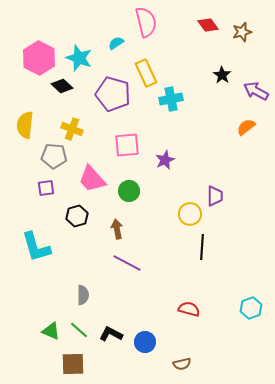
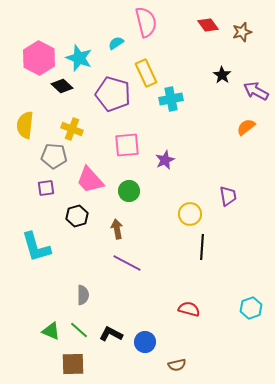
pink trapezoid: moved 2 px left, 1 px down
purple trapezoid: moved 13 px right; rotated 10 degrees counterclockwise
brown semicircle: moved 5 px left, 1 px down
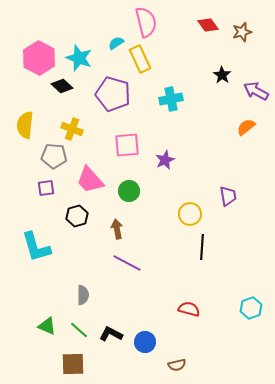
yellow rectangle: moved 6 px left, 14 px up
green triangle: moved 4 px left, 5 px up
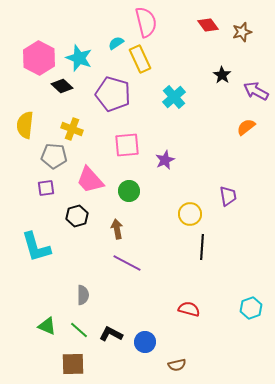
cyan cross: moved 3 px right, 2 px up; rotated 30 degrees counterclockwise
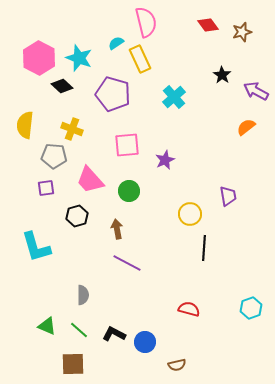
black line: moved 2 px right, 1 px down
black L-shape: moved 3 px right
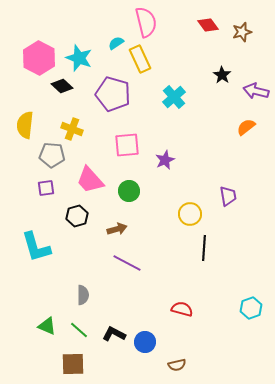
purple arrow: rotated 15 degrees counterclockwise
gray pentagon: moved 2 px left, 1 px up
brown arrow: rotated 84 degrees clockwise
red semicircle: moved 7 px left
